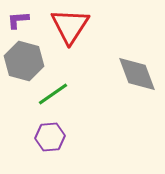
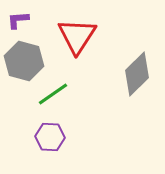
red triangle: moved 7 px right, 10 px down
gray diamond: rotated 66 degrees clockwise
purple hexagon: rotated 8 degrees clockwise
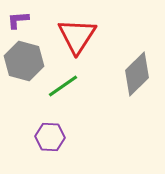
green line: moved 10 px right, 8 px up
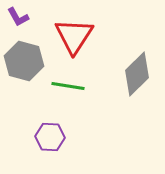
purple L-shape: moved 3 px up; rotated 115 degrees counterclockwise
red triangle: moved 3 px left
green line: moved 5 px right; rotated 44 degrees clockwise
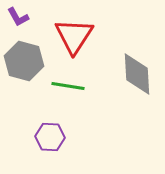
gray diamond: rotated 48 degrees counterclockwise
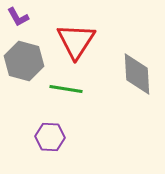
red triangle: moved 2 px right, 5 px down
green line: moved 2 px left, 3 px down
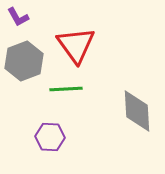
red triangle: moved 4 px down; rotated 9 degrees counterclockwise
gray hexagon: rotated 24 degrees clockwise
gray diamond: moved 37 px down
green line: rotated 12 degrees counterclockwise
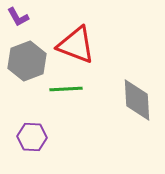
red triangle: rotated 33 degrees counterclockwise
gray hexagon: moved 3 px right
gray diamond: moved 11 px up
purple hexagon: moved 18 px left
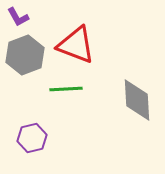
gray hexagon: moved 2 px left, 6 px up
purple hexagon: moved 1 px down; rotated 16 degrees counterclockwise
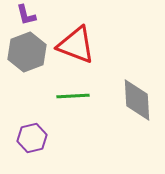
purple L-shape: moved 8 px right, 2 px up; rotated 15 degrees clockwise
gray hexagon: moved 2 px right, 3 px up
green line: moved 7 px right, 7 px down
